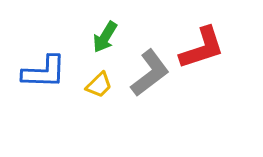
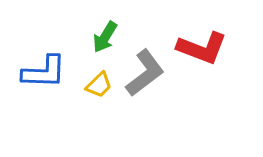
red L-shape: rotated 39 degrees clockwise
gray L-shape: moved 5 px left
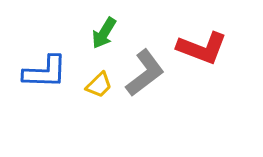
green arrow: moved 1 px left, 4 px up
blue L-shape: moved 1 px right
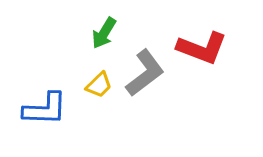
blue L-shape: moved 37 px down
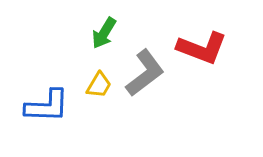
yellow trapezoid: rotated 16 degrees counterclockwise
blue L-shape: moved 2 px right, 3 px up
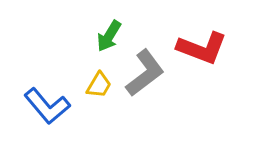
green arrow: moved 5 px right, 3 px down
blue L-shape: rotated 48 degrees clockwise
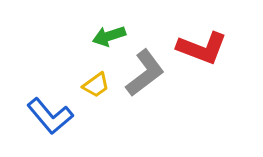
green arrow: rotated 40 degrees clockwise
yellow trapezoid: moved 3 px left; rotated 24 degrees clockwise
blue L-shape: moved 3 px right, 10 px down
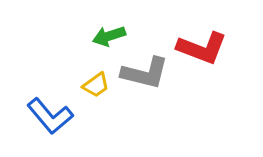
gray L-shape: rotated 51 degrees clockwise
